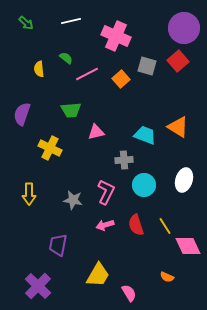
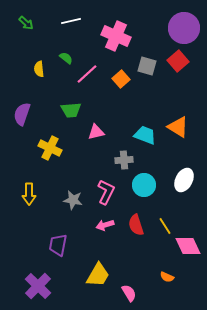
pink line: rotated 15 degrees counterclockwise
white ellipse: rotated 10 degrees clockwise
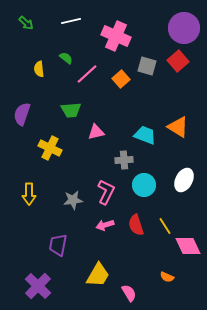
gray star: rotated 18 degrees counterclockwise
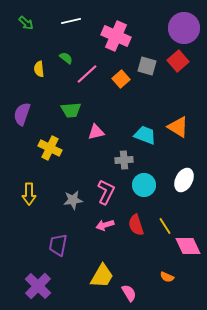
yellow trapezoid: moved 4 px right, 1 px down
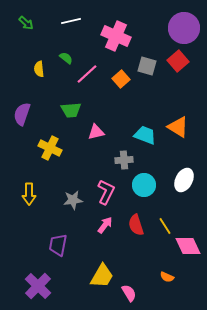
pink arrow: rotated 144 degrees clockwise
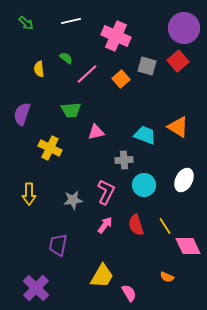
purple cross: moved 2 px left, 2 px down
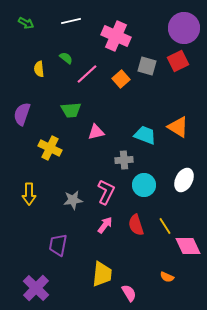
green arrow: rotated 14 degrees counterclockwise
red square: rotated 15 degrees clockwise
yellow trapezoid: moved 2 px up; rotated 24 degrees counterclockwise
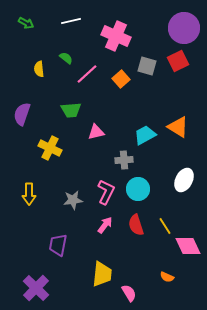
cyan trapezoid: rotated 50 degrees counterclockwise
cyan circle: moved 6 px left, 4 px down
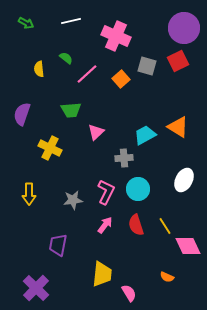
pink triangle: rotated 30 degrees counterclockwise
gray cross: moved 2 px up
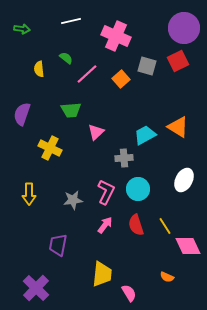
green arrow: moved 4 px left, 6 px down; rotated 21 degrees counterclockwise
